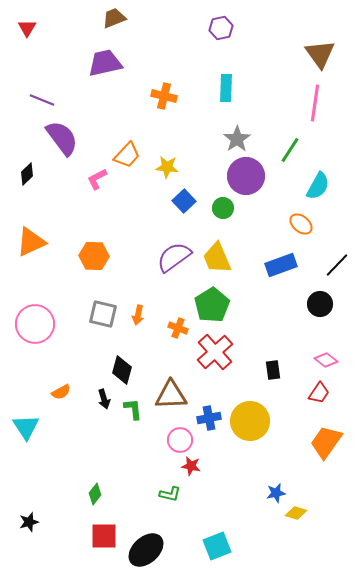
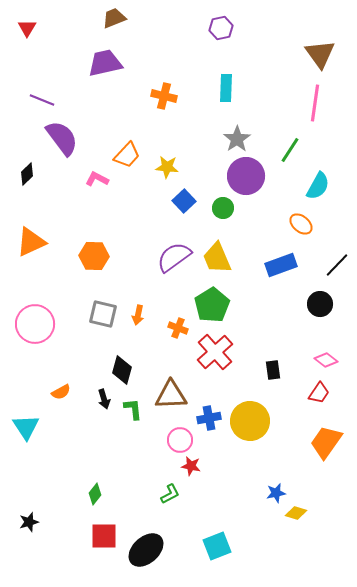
pink L-shape at (97, 179): rotated 55 degrees clockwise
green L-shape at (170, 494): rotated 40 degrees counterclockwise
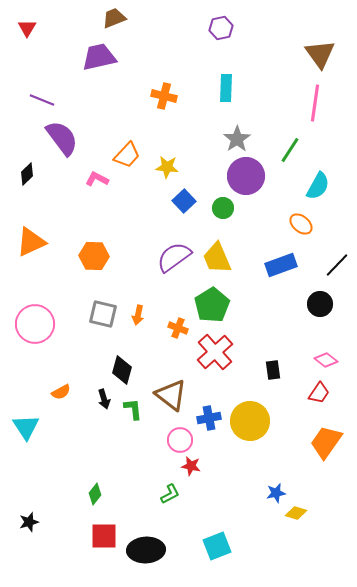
purple trapezoid at (105, 63): moved 6 px left, 6 px up
brown triangle at (171, 395): rotated 40 degrees clockwise
black ellipse at (146, 550): rotated 39 degrees clockwise
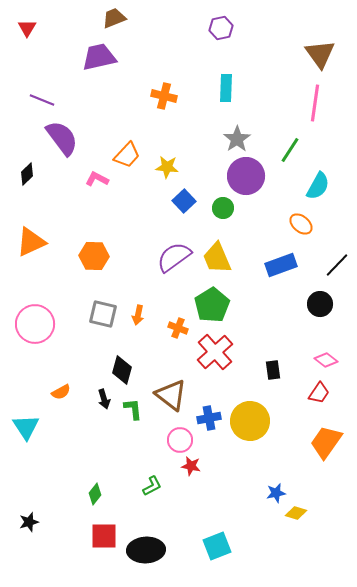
green L-shape at (170, 494): moved 18 px left, 8 px up
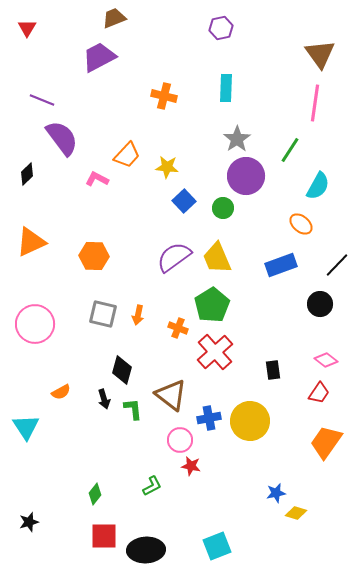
purple trapezoid at (99, 57): rotated 15 degrees counterclockwise
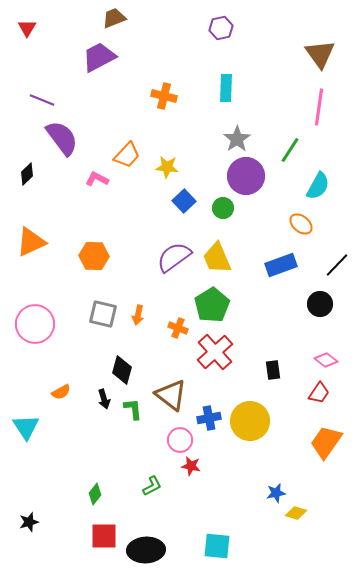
pink line at (315, 103): moved 4 px right, 4 px down
cyan square at (217, 546): rotated 28 degrees clockwise
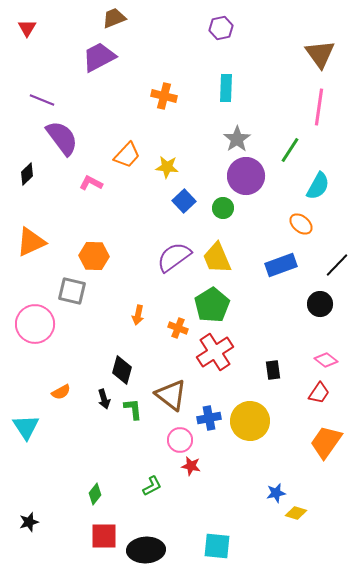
pink L-shape at (97, 179): moved 6 px left, 4 px down
gray square at (103, 314): moved 31 px left, 23 px up
red cross at (215, 352): rotated 9 degrees clockwise
